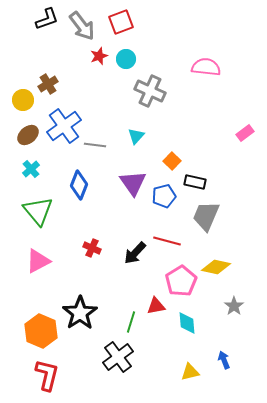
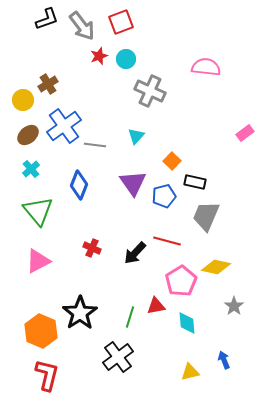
green line: moved 1 px left, 5 px up
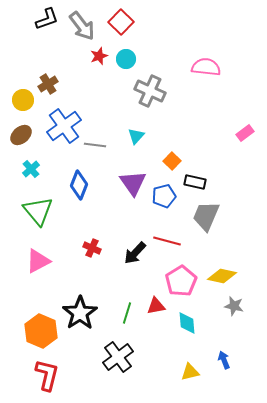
red square: rotated 25 degrees counterclockwise
brown ellipse: moved 7 px left
yellow diamond: moved 6 px right, 9 px down
gray star: rotated 24 degrees counterclockwise
green line: moved 3 px left, 4 px up
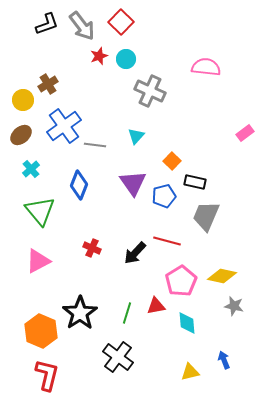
black L-shape: moved 5 px down
green triangle: moved 2 px right
black cross: rotated 16 degrees counterclockwise
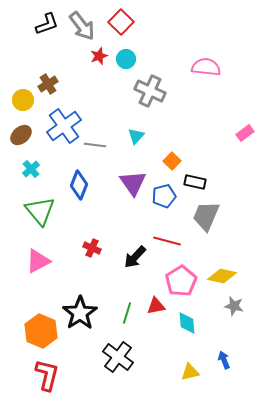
black arrow: moved 4 px down
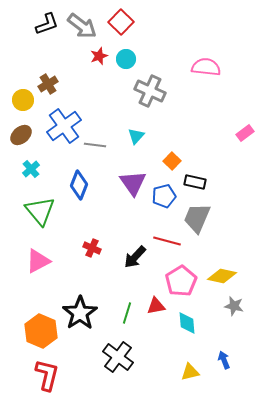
gray arrow: rotated 16 degrees counterclockwise
gray trapezoid: moved 9 px left, 2 px down
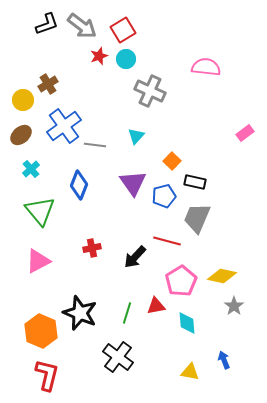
red square: moved 2 px right, 8 px down; rotated 15 degrees clockwise
red cross: rotated 36 degrees counterclockwise
gray star: rotated 24 degrees clockwise
black star: rotated 16 degrees counterclockwise
yellow triangle: rotated 24 degrees clockwise
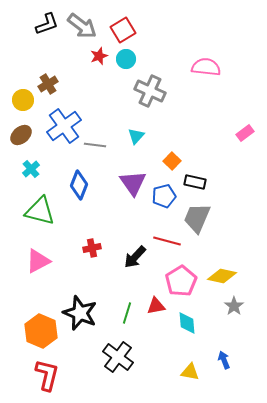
green triangle: rotated 36 degrees counterclockwise
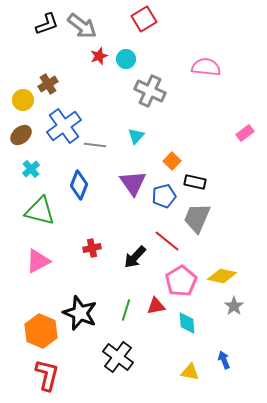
red square: moved 21 px right, 11 px up
red line: rotated 24 degrees clockwise
green line: moved 1 px left, 3 px up
